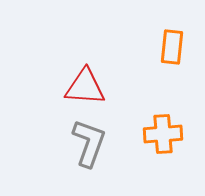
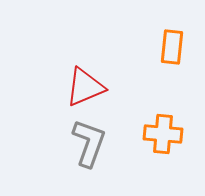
red triangle: rotated 27 degrees counterclockwise
orange cross: rotated 9 degrees clockwise
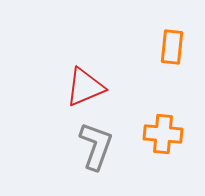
gray L-shape: moved 7 px right, 3 px down
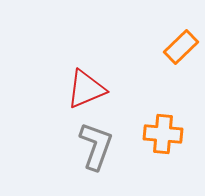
orange rectangle: moved 9 px right; rotated 40 degrees clockwise
red triangle: moved 1 px right, 2 px down
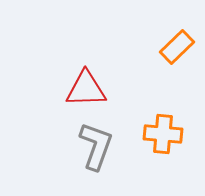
orange rectangle: moved 4 px left
red triangle: rotated 21 degrees clockwise
